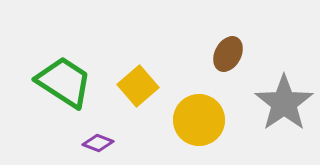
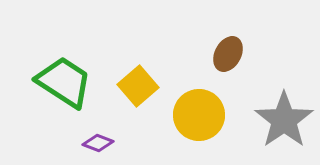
gray star: moved 17 px down
yellow circle: moved 5 px up
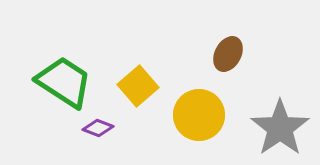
gray star: moved 4 px left, 8 px down
purple diamond: moved 15 px up
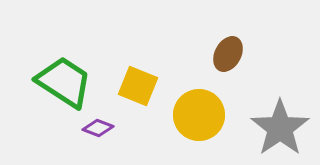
yellow square: rotated 27 degrees counterclockwise
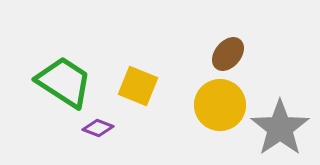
brown ellipse: rotated 12 degrees clockwise
yellow circle: moved 21 px right, 10 px up
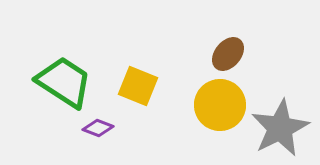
gray star: rotated 8 degrees clockwise
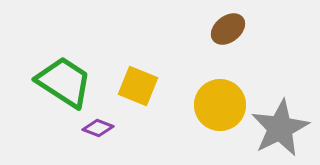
brown ellipse: moved 25 px up; rotated 12 degrees clockwise
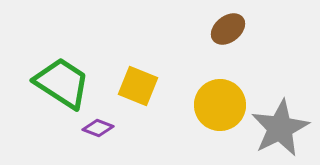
green trapezoid: moved 2 px left, 1 px down
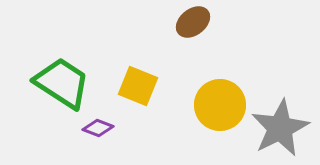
brown ellipse: moved 35 px left, 7 px up
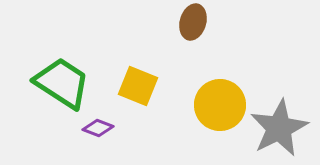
brown ellipse: rotated 36 degrees counterclockwise
gray star: moved 1 px left
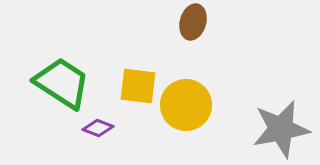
yellow square: rotated 15 degrees counterclockwise
yellow circle: moved 34 px left
gray star: moved 2 px right, 1 px down; rotated 16 degrees clockwise
